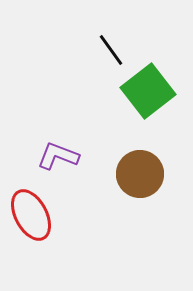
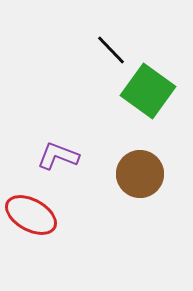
black line: rotated 8 degrees counterclockwise
green square: rotated 16 degrees counterclockwise
red ellipse: rotated 33 degrees counterclockwise
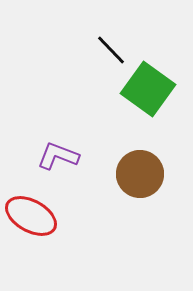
green square: moved 2 px up
red ellipse: moved 1 px down
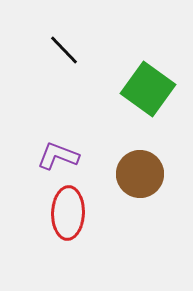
black line: moved 47 px left
red ellipse: moved 37 px right, 3 px up; rotated 63 degrees clockwise
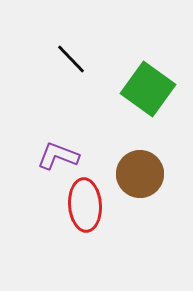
black line: moved 7 px right, 9 px down
red ellipse: moved 17 px right, 8 px up; rotated 6 degrees counterclockwise
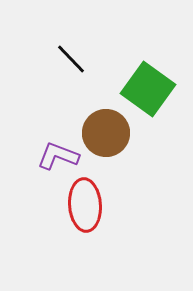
brown circle: moved 34 px left, 41 px up
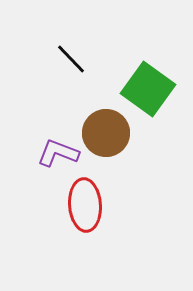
purple L-shape: moved 3 px up
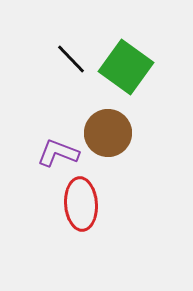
green square: moved 22 px left, 22 px up
brown circle: moved 2 px right
red ellipse: moved 4 px left, 1 px up
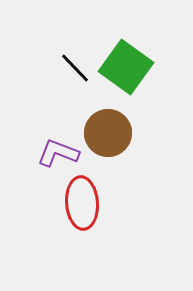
black line: moved 4 px right, 9 px down
red ellipse: moved 1 px right, 1 px up
